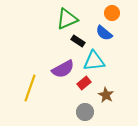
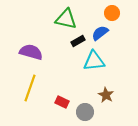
green triangle: moved 1 px left; rotated 35 degrees clockwise
blue semicircle: moved 4 px left; rotated 102 degrees clockwise
black rectangle: rotated 64 degrees counterclockwise
purple semicircle: moved 32 px left, 17 px up; rotated 135 degrees counterclockwise
red rectangle: moved 22 px left, 19 px down; rotated 64 degrees clockwise
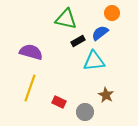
red rectangle: moved 3 px left
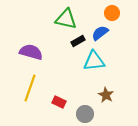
gray circle: moved 2 px down
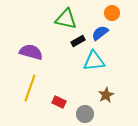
brown star: rotated 14 degrees clockwise
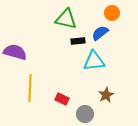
black rectangle: rotated 24 degrees clockwise
purple semicircle: moved 16 px left
yellow line: rotated 16 degrees counterclockwise
red rectangle: moved 3 px right, 3 px up
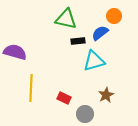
orange circle: moved 2 px right, 3 px down
cyan triangle: rotated 10 degrees counterclockwise
yellow line: moved 1 px right
red rectangle: moved 2 px right, 1 px up
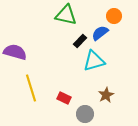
green triangle: moved 4 px up
black rectangle: moved 2 px right; rotated 40 degrees counterclockwise
yellow line: rotated 20 degrees counterclockwise
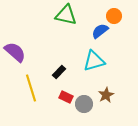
blue semicircle: moved 2 px up
black rectangle: moved 21 px left, 31 px down
purple semicircle: rotated 25 degrees clockwise
red rectangle: moved 2 px right, 1 px up
gray circle: moved 1 px left, 10 px up
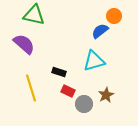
green triangle: moved 32 px left
purple semicircle: moved 9 px right, 8 px up
black rectangle: rotated 64 degrees clockwise
red rectangle: moved 2 px right, 6 px up
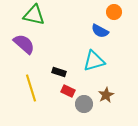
orange circle: moved 4 px up
blue semicircle: rotated 114 degrees counterclockwise
